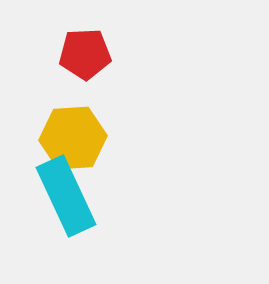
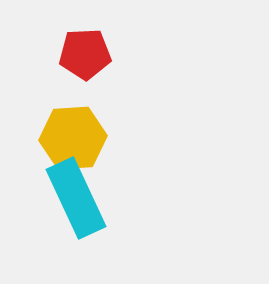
cyan rectangle: moved 10 px right, 2 px down
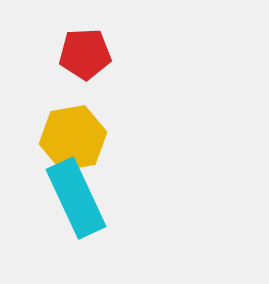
yellow hexagon: rotated 6 degrees counterclockwise
